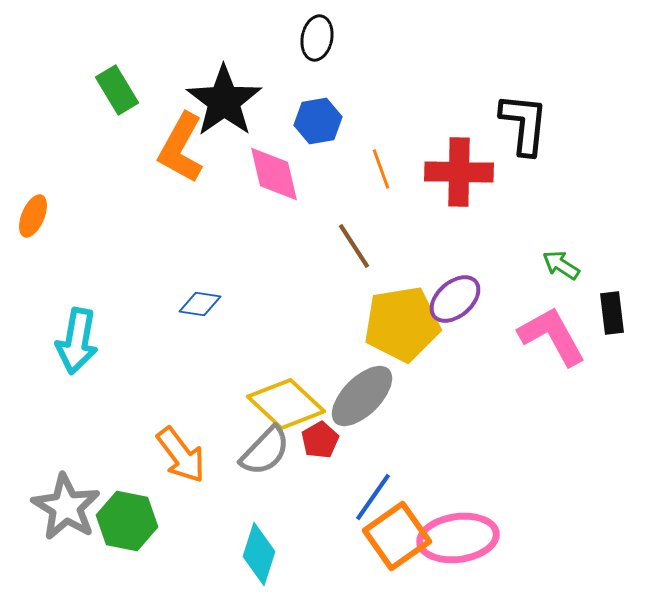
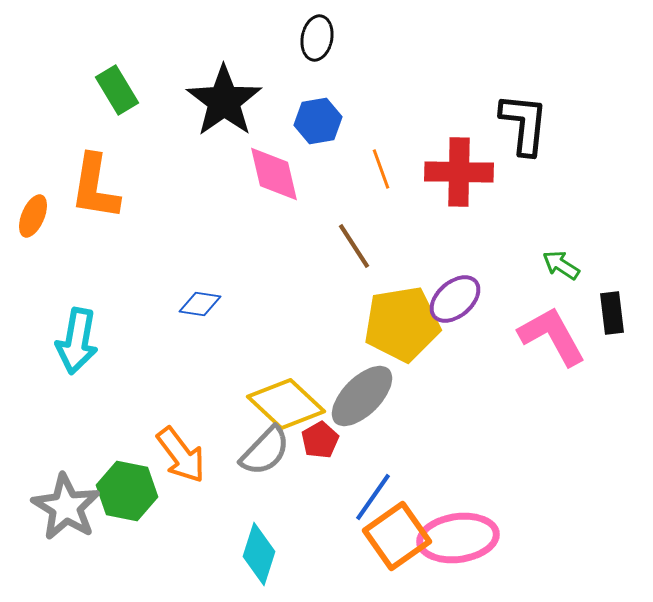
orange L-shape: moved 86 px left, 39 px down; rotated 20 degrees counterclockwise
green hexagon: moved 30 px up
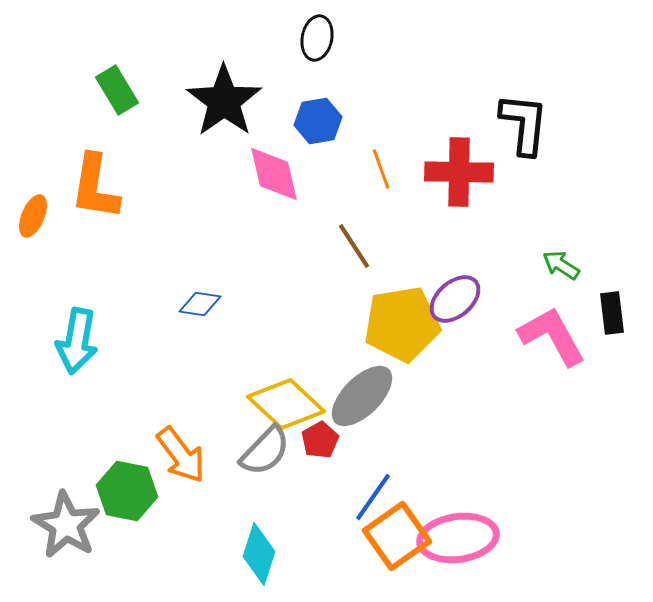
gray star: moved 18 px down
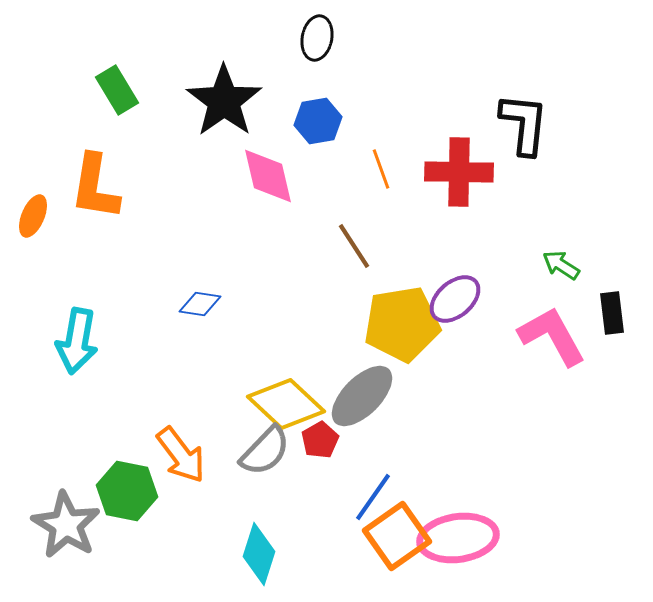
pink diamond: moved 6 px left, 2 px down
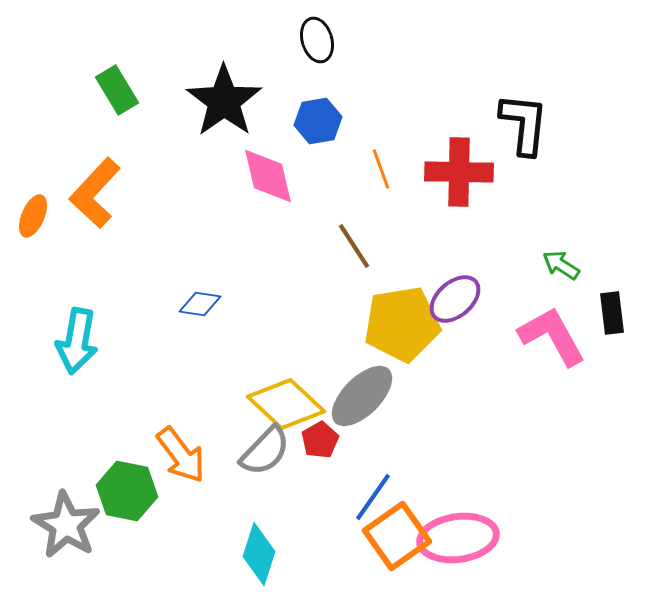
black ellipse: moved 2 px down; rotated 27 degrees counterclockwise
orange L-shape: moved 6 px down; rotated 34 degrees clockwise
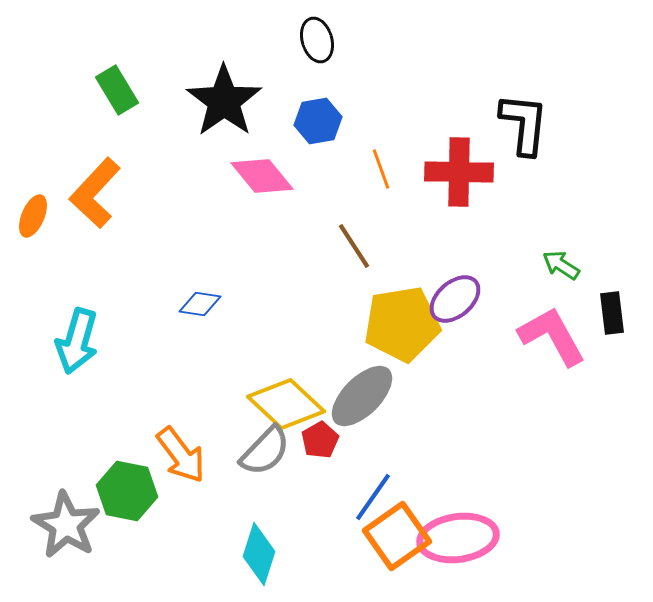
pink diamond: moved 6 px left; rotated 26 degrees counterclockwise
cyan arrow: rotated 6 degrees clockwise
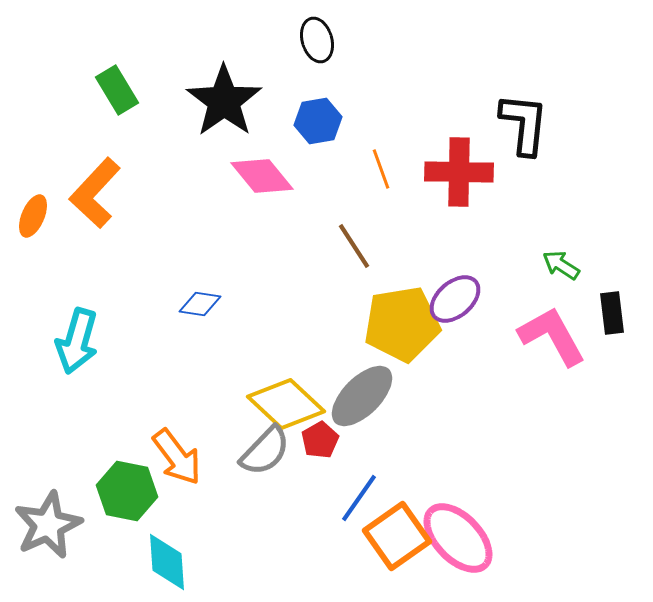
orange arrow: moved 4 px left, 2 px down
blue line: moved 14 px left, 1 px down
gray star: moved 18 px left; rotated 16 degrees clockwise
pink ellipse: rotated 54 degrees clockwise
cyan diamond: moved 92 px left, 8 px down; rotated 22 degrees counterclockwise
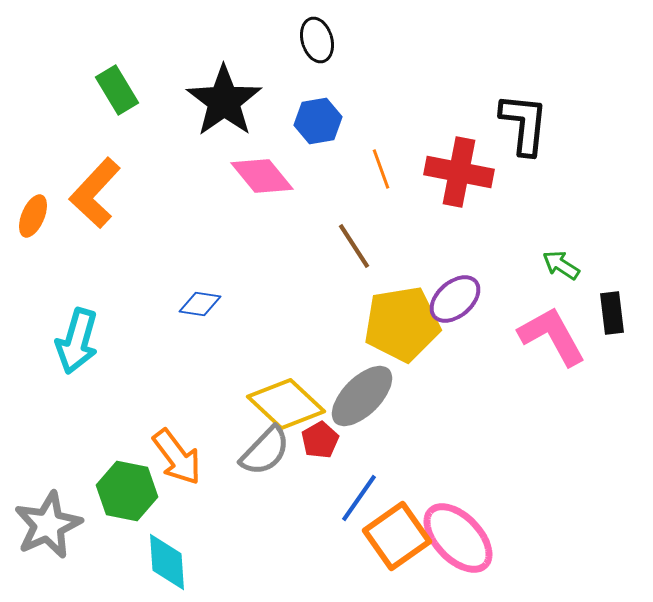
red cross: rotated 10 degrees clockwise
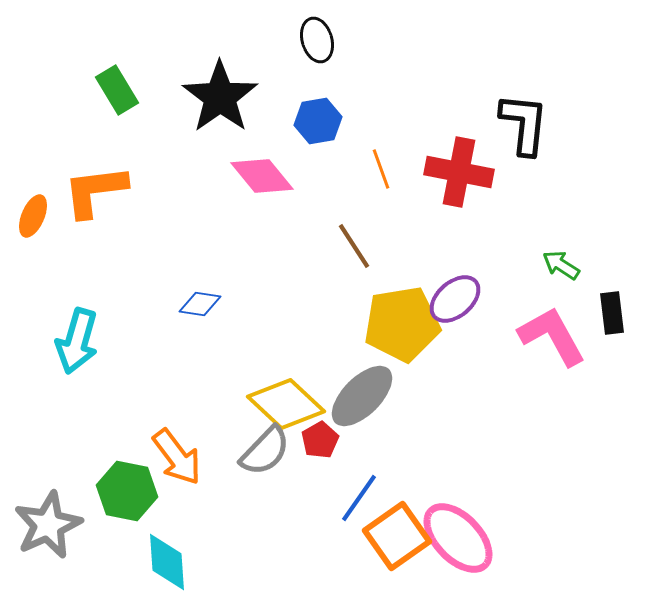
black star: moved 4 px left, 4 px up
orange L-shape: moved 2 px up; rotated 40 degrees clockwise
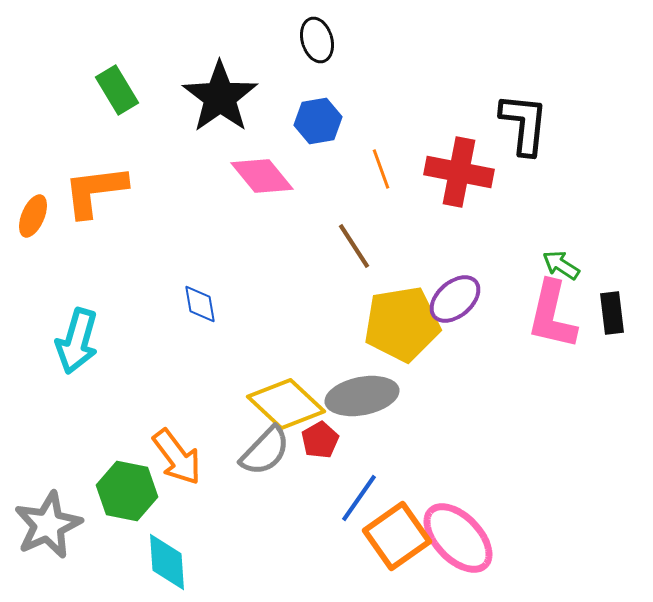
blue diamond: rotated 72 degrees clockwise
pink L-shape: moved 21 px up; rotated 138 degrees counterclockwise
gray ellipse: rotated 34 degrees clockwise
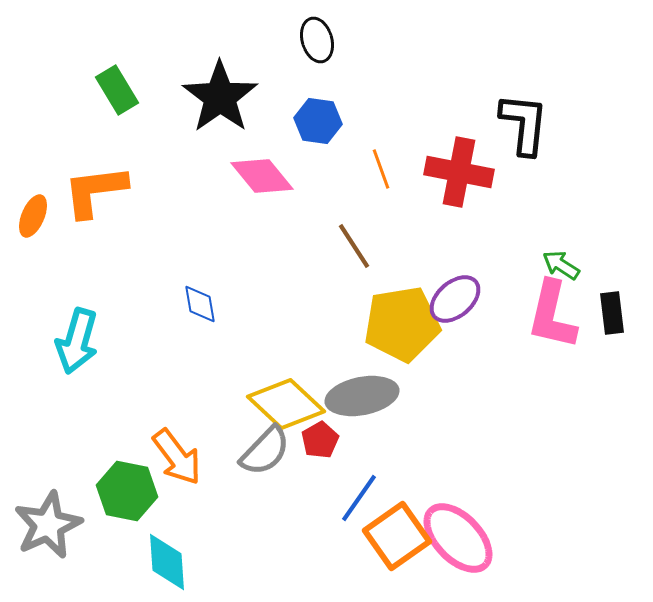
blue hexagon: rotated 18 degrees clockwise
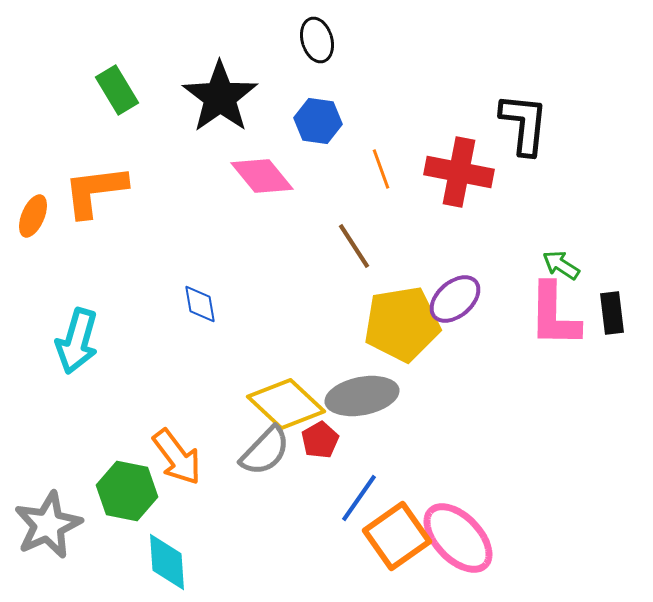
pink L-shape: moved 2 px right; rotated 12 degrees counterclockwise
